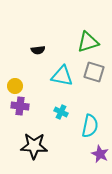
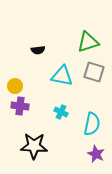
cyan semicircle: moved 2 px right, 2 px up
purple star: moved 4 px left
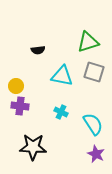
yellow circle: moved 1 px right
cyan semicircle: moved 1 px right; rotated 45 degrees counterclockwise
black star: moved 1 px left, 1 px down
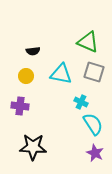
green triangle: rotated 40 degrees clockwise
black semicircle: moved 5 px left, 1 px down
cyan triangle: moved 1 px left, 2 px up
yellow circle: moved 10 px right, 10 px up
cyan cross: moved 20 px right, 10 px up
purple star: moved 1 px left, 1 px up
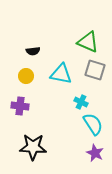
gray square: moved 1 px right, 2 px up
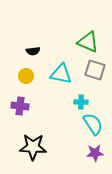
cyan cross: rotated 24 degrees counterclockwise
purple star: rotated 30 degrees counterclockwise
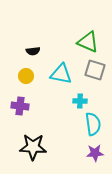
cyan cross: moved 1 px left, 1 px up
cyan semicircle: rotated 25 degrees clockwise
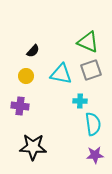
black semicircle: rotated 40 degrees counterclockwise
gray square: moved 4 px left; rotated 35 degrees counterclockwise
purple star: moved 2 px down
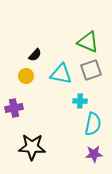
black semicircle: moved 2 px right, 4 px down
purple cross: moved 6 px left, 2 px down; rotated 18 degrees counterclockwise
cyan semicircle: rotated 20 degrees clockwise
black star: moved 1 px left
purple star: moved 1 px left, 1 px up
